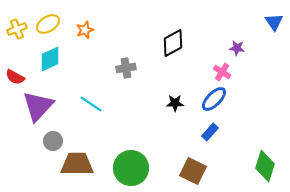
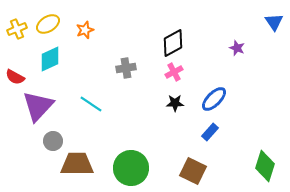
purple star: rotated 14 degrees clockwise
pink cross: moved 48 px left; rotated 30 degrees clockwise
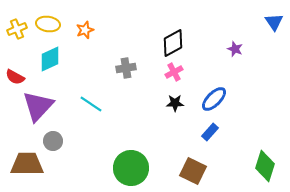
yellow ellipse: rotated 40 degrees clockwise
purple star: moved 2 px left, 1 px down
brown trapezoid: moved 50 px left
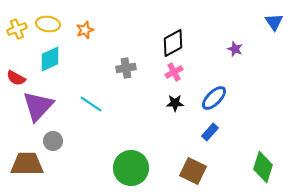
red semicircle: moved 1 px right, 1 px down
blue ellipse: moved 1 px up
green diamond: moved 2 px left, 1 px down
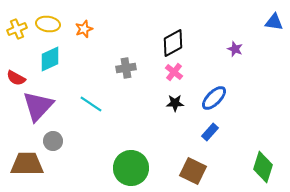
blue triangle: rotated 48 degrees counterclockwise
orange star: moved 1 px left, 1 px up
pink cross: rotated 24 degrees counterclockwise
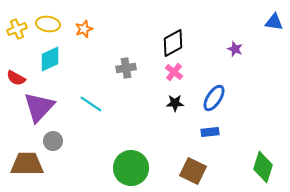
blue ellipse: rotated 12 degrees counterclockwise
purple triangle: moved 1 px right, 1 px down
blue rectangle: rotated 42 degrees clockwise
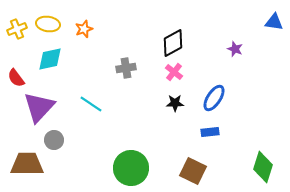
cyan diamond: rotated 12 degrees clockwise
red semicircle: rotated 24 degrees clockwise
gray circle: moved 1 px right, 1 px up
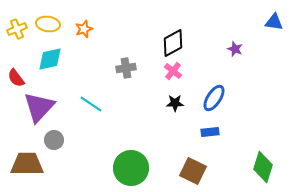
pink cross: moved 1 px left, 1 px up
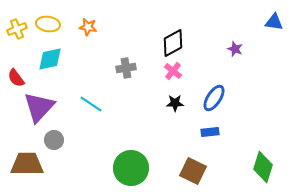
orange star: moved 4 px right, 2 px up; rotated 30 degrees clockwise
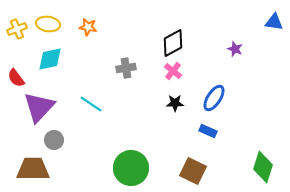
blue rectangle: moved 2 px left, 1 px up; rotated 30 degrees clockwise
brown trapezoid: moved 6 px right, 5 px down
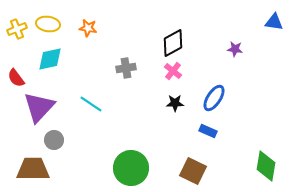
orange star: moved 1 px down
purple star: rotated 14 degrees counterclockwise
green diamond: moved 3 px right, 1 px up; rotated 8 degrees counterclockwise
